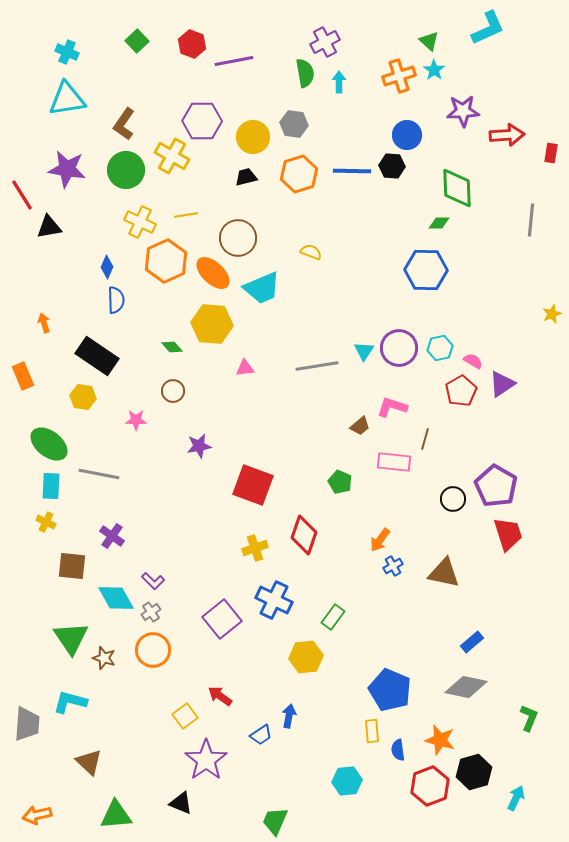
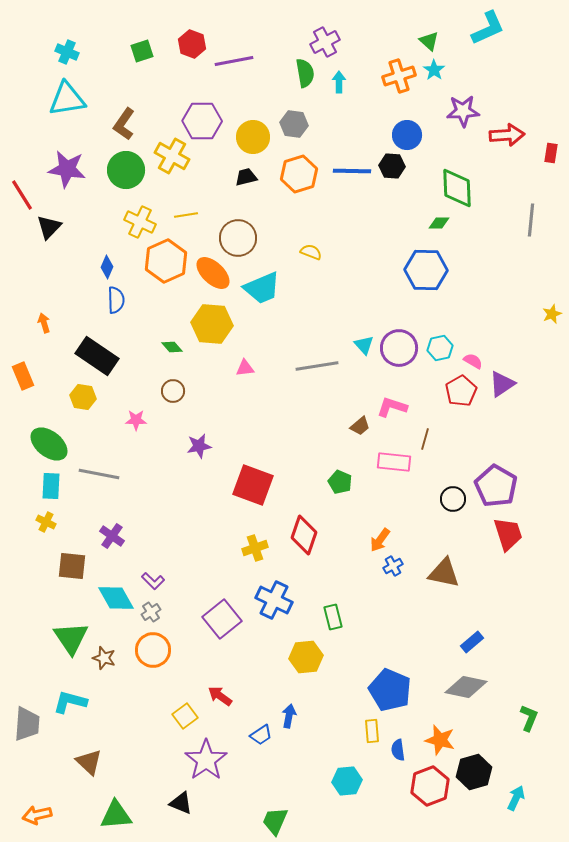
green square at (137, 41): moved 5 px right, 10 px down; rotated 25 degrees clockwise
black triangle at (49, 227): rotated 36 degrees counterclockwise
cyan triangle at (364, 351): moved 6 px up; rotated 15 degrees counterclockwise
green rectangle at (333, 617): rotated 50 degrees counterclockwise
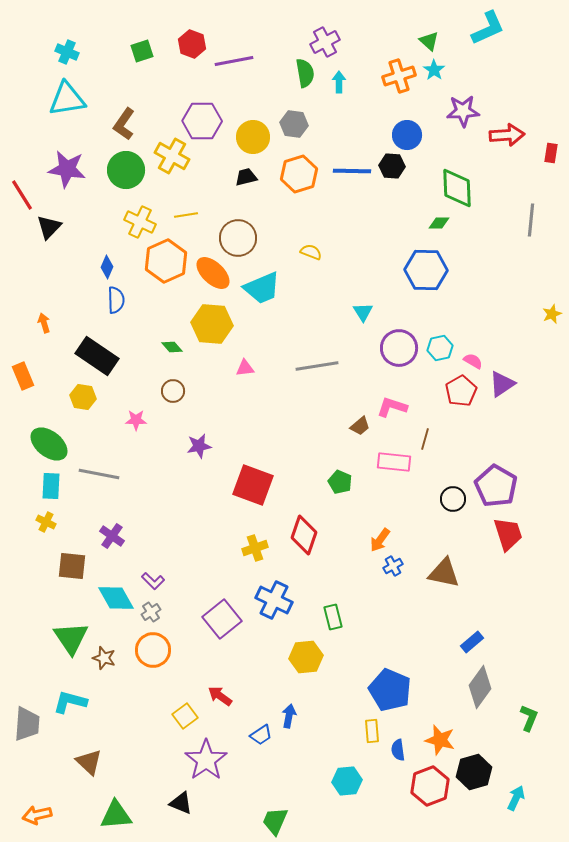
cyan triangle at (364, 345): moved 1 px left, 33 px up; rotated 10 degrees clockwise
gray diamond at (466, 687): moved 14 px right; rotated 66 degrees counterclockwise
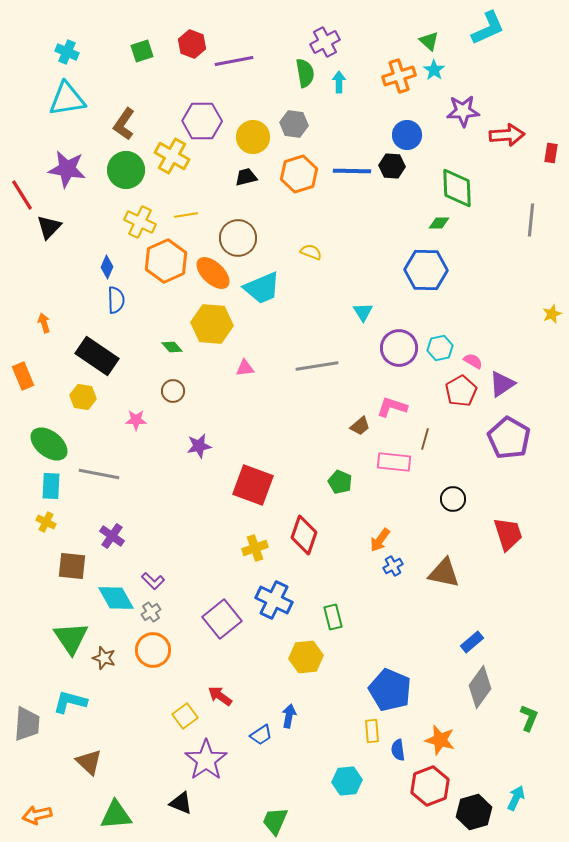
purple pentagon at (496, 486): moved 13 px right, 48 px up
black hexagon at (474, 772): moved 40 px down
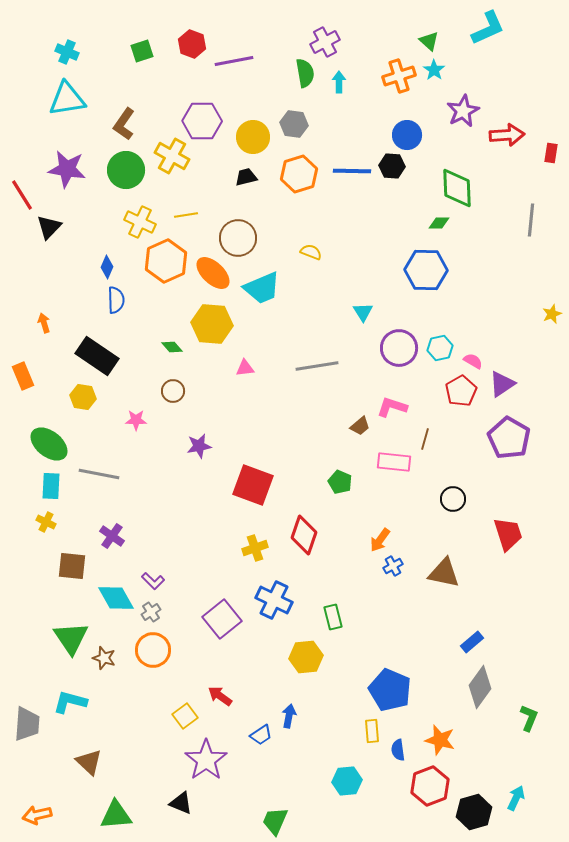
purple star at (463, 111): rotated 24 degrees counterclockwise
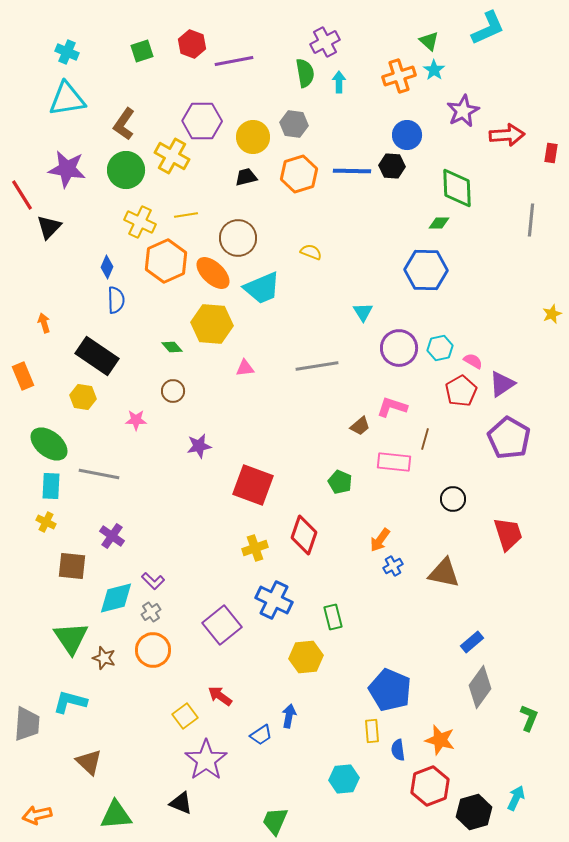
cyan diamond at (116, 598): rotated 75 degrees counterclockwise
purple square at (222, 619): moved 6 px down
cyan hexagon at (347, 781): moved 3 px left, 2 px up
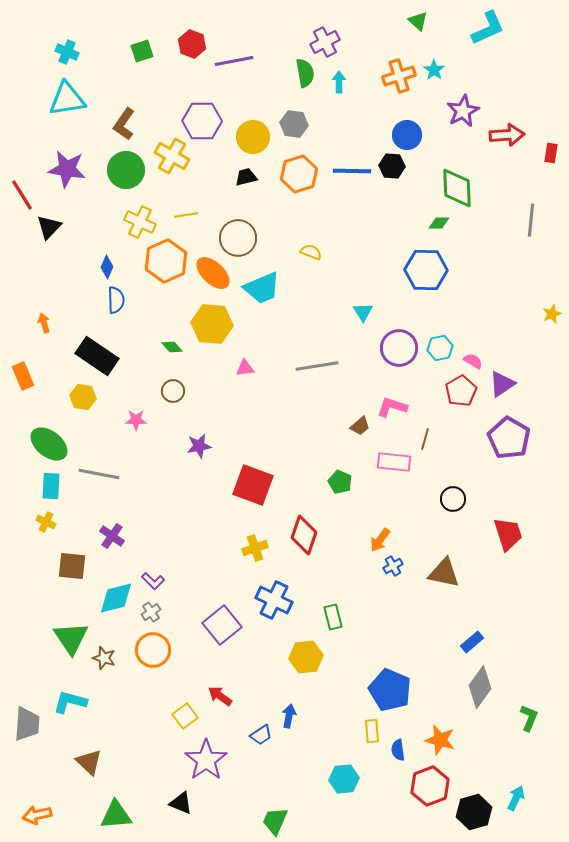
green triangle at (429, 41): moved 11 px left, 20 px up
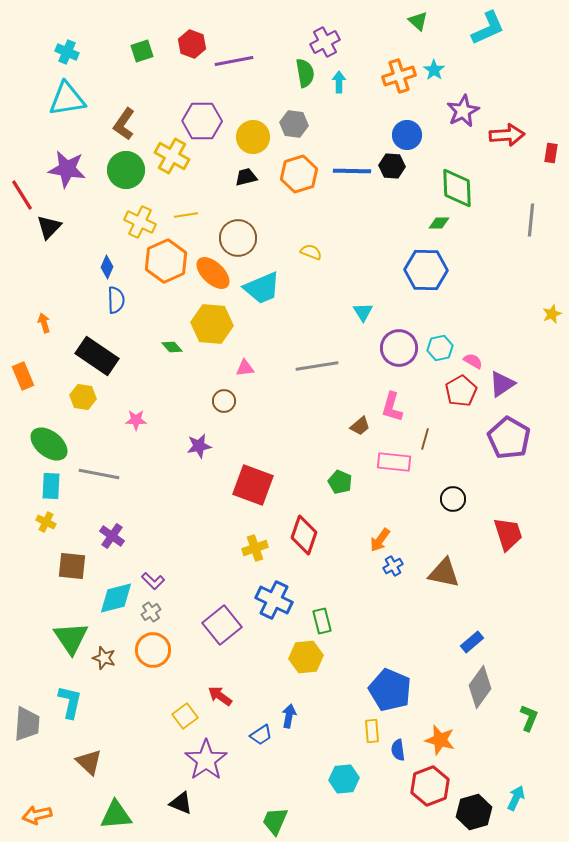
brown circle at (173, 391): moved 51 px right, 10 px down
pink L-shape at (392, 407): rotated 92 degrees counterclockwise
green rectangle at (333, 617): moved 11 px left, 4 px down
cyan L-shape at (70, 702): rotated 88 degrees clockwise
